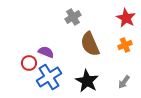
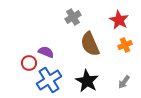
red star: moved 7 px left, 2 px down
blue cross: moved 3 px down
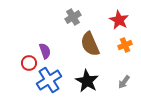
purple semicircle: moved 1 px left, 1 px up; rotated 49 degrees clockwise
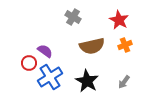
gray cross: rotated 28 degrees counterclockwise
brown semicircle: moved 2 px right, 2 px down; rotated 80 degrees counterclockwise
purple semicircle: rotated 35 degrees counterclockwise
blue cross: moved 1 px right, 3 px up
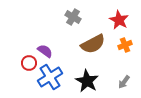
brown semicircle: moved 1 px right, 2 px up; rotated 15 degrees counterclockwise
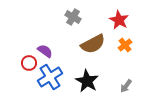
orange cross: rotated 16 degrees counterclockwise
gray arrow: moved 2 px right, 4 px down
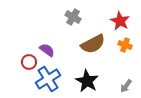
red star: moved 1 px right, 1 px down
orange cross: rotated 32 degrees counterclockwise
purple semicircle: moved 2 px right, 1 px up
red circle: moved 1 px up
blue cross: moved 2 px left, 2 px down
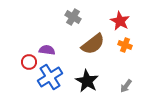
brown semicircle: rotated 10 degrees counterclockwise
purple semicircle: rotated 28 degrees counterclockwise
blue cross: moved 2 px right, 2 px up
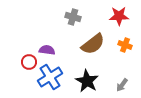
gray cross: rotated 14 degrees counterclockwise
red star: moved 1 px left, 5 px up; rotated 30 degrees counterclockwise
gray arrow: moved 4 px left, 1 px up
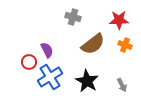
red star: moved 4 px down
purple semicircle: rotated 56 degrees clockwise
gray arrow: rotated 64 degrees counterclockwise
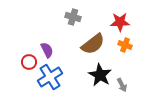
red star: moved 1 px right, 2 px down
black star: moved 13 px right, 6 px up
